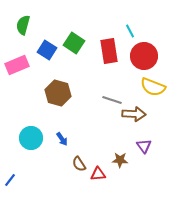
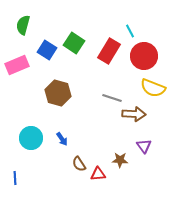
red rectangle: rotated 40 degrees clockwise
yellow semicircle: moved 1 px down
gray line: moved 2 px up
blue line: moved 5 px right, 2 px up; rotated 40 degrees counterclockwise
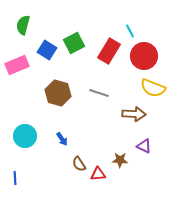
green square: rotated 30 degrees clockwise
gray line: moved 13 px left, 5 px up
cyan circle: moved 6 px left, 2 px up
purple triangle: rotated 28 degrees counterclockwise
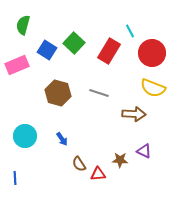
green square: rotated 20 degrees counterclockwise
red circle: moved 8 px right, 3 px up
purple triangle: moved 5 px down
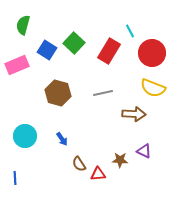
gray line: moved 4 px right; rotated 30 degrees counterclockwise
